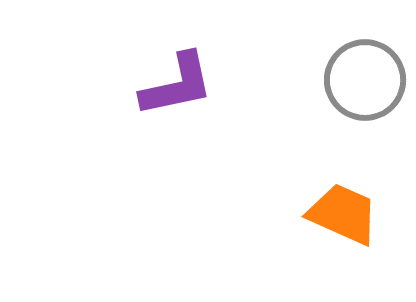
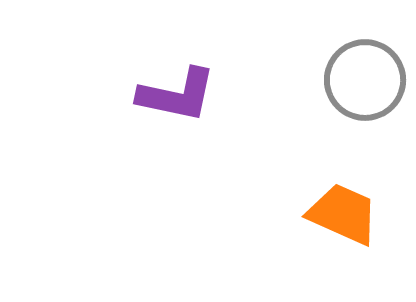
purple L-shape: moved 10 px down; rotated 24 degrees clockwise
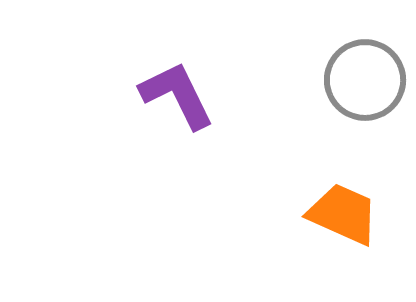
purple L-shape: rotated 128 degrees counterclockwise
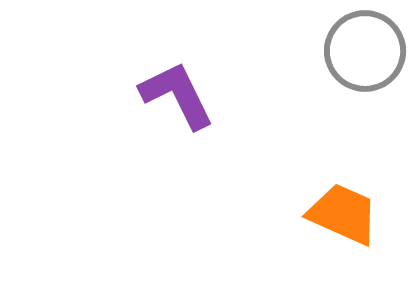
gray circle: moved 29 px up
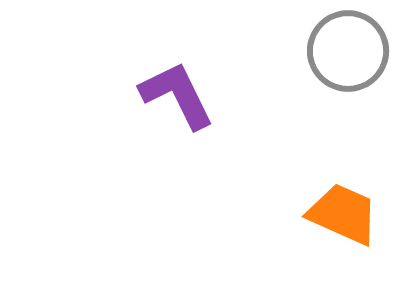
gray circle: moved 17 px left
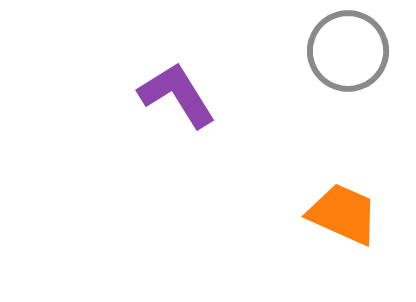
purple L-shape: rotated 6 degrees counterclockwise
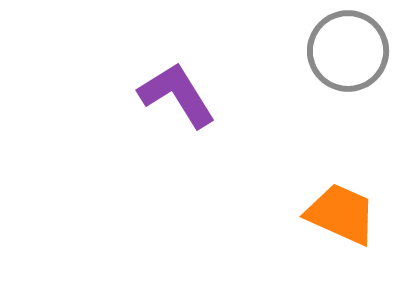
orange trapezoid: moved 2 px left
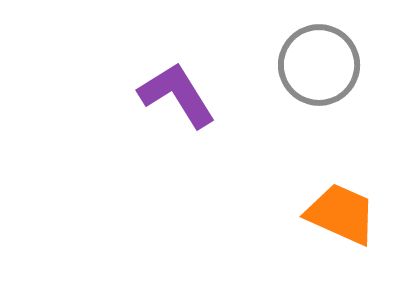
gray circle: moved 29 px left, 14 px down
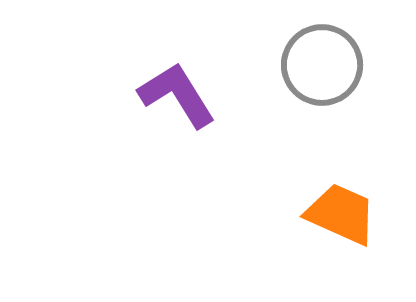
gray circle: moved 3 px right
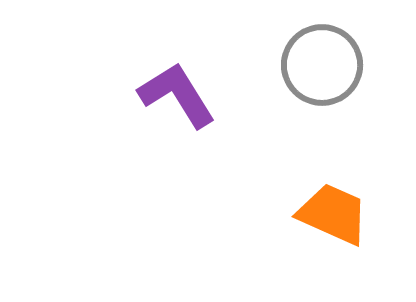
orange trapezoid: moved 8 px left
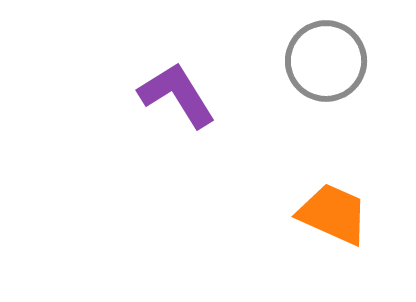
gray circle: moved 4 px right, 4 px up
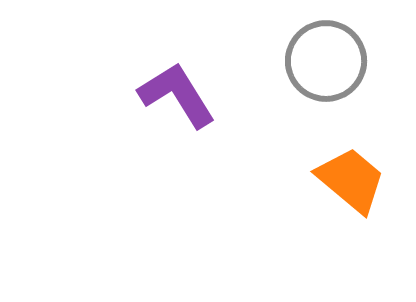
orange trapezoid: moved 18 px right, 34 px up; rotated 16 degrees clockwise
